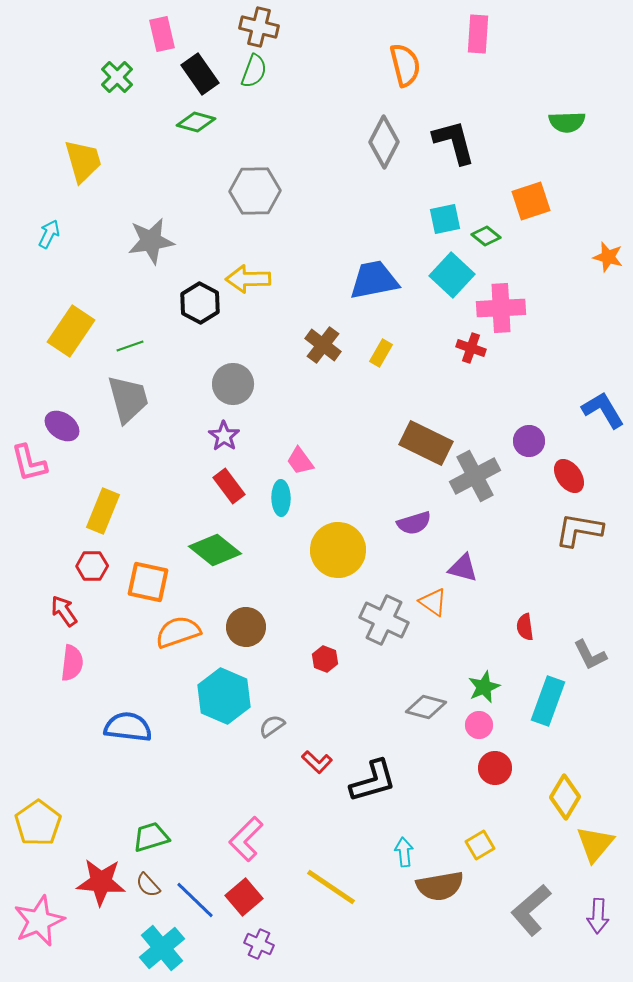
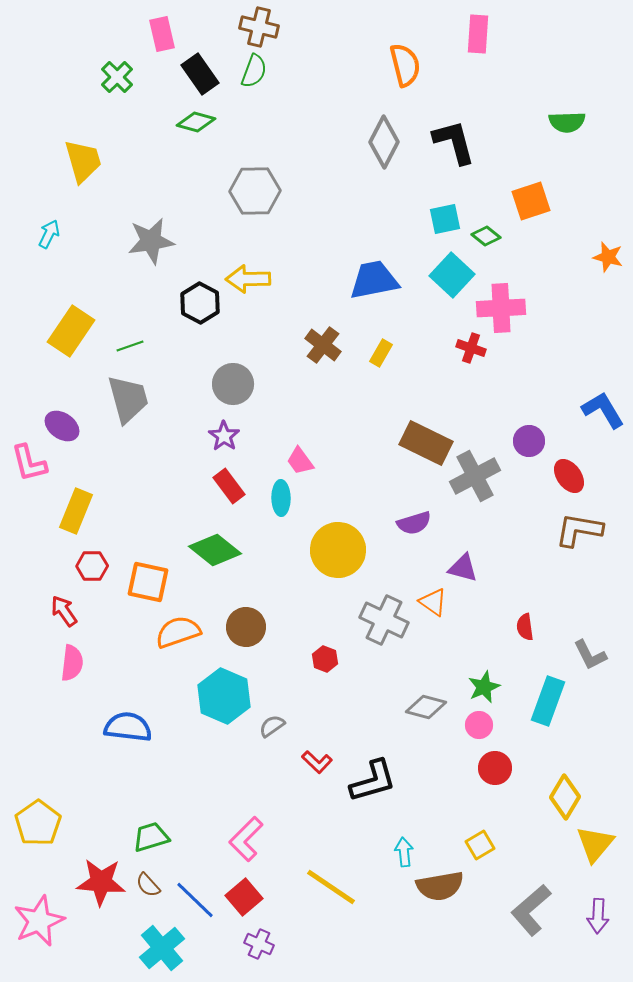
yellow rectangle at (103, 511): moved 27 px left
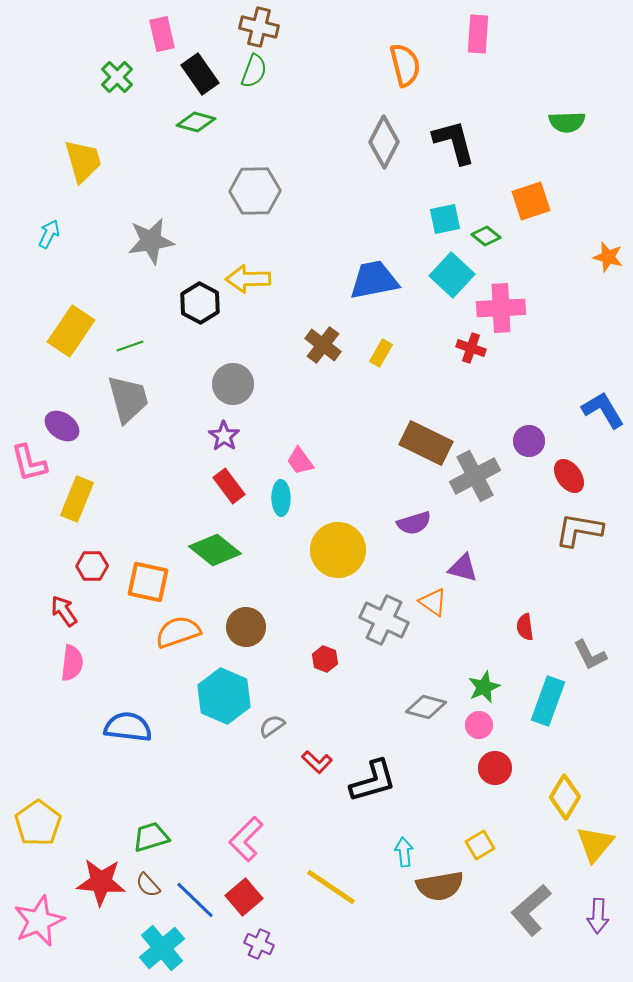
yellow rectangle at (76, 511): moved 1 px right, 12 px up
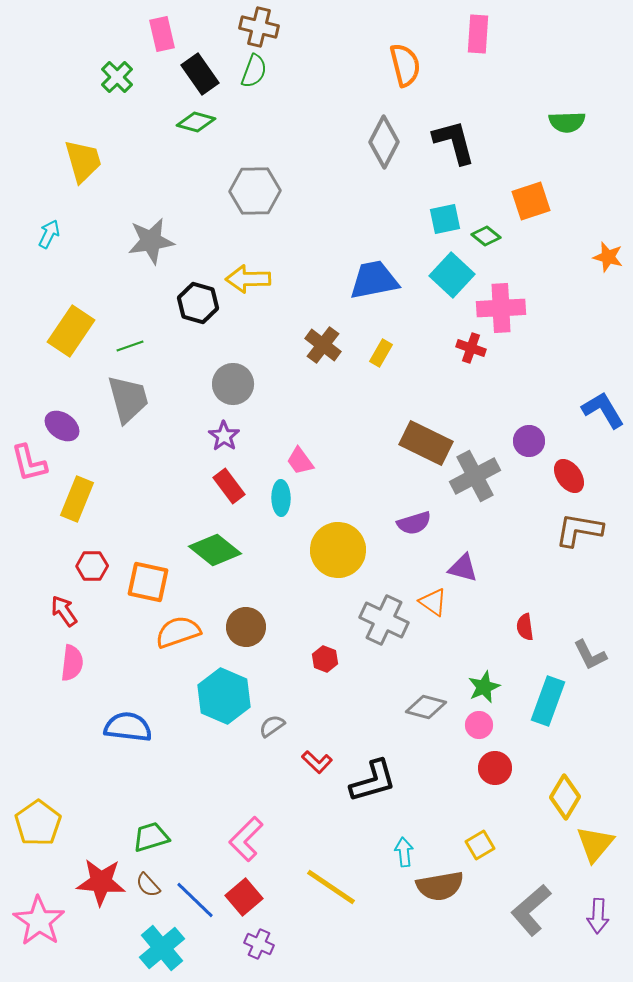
black hexagon at (200, 303): moved 2 px left; rotated 12 degrees counterclockwise
pink star at (39, 921): rotated 15 degrees counterclockwise
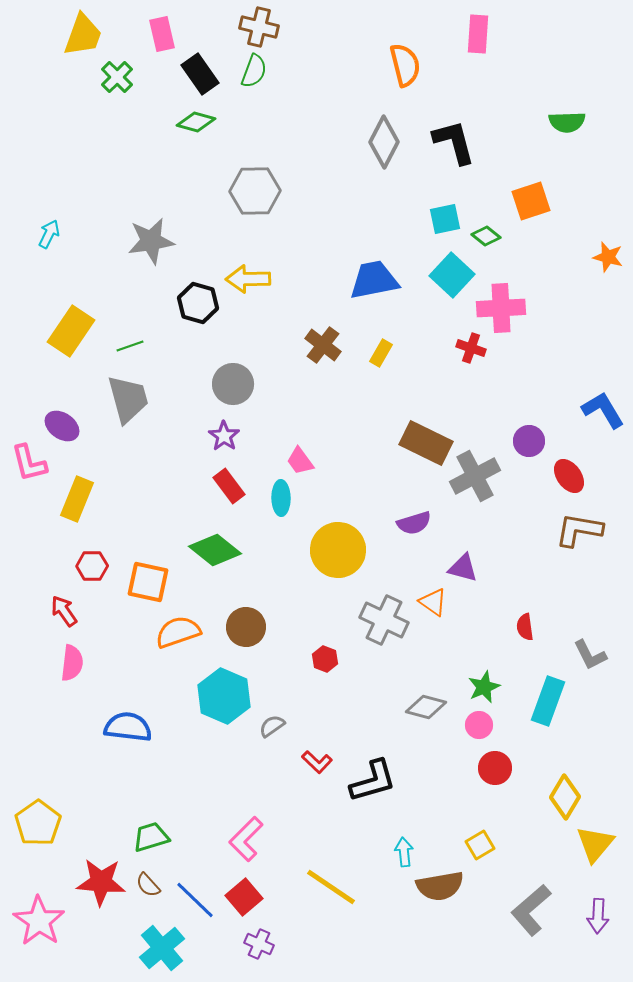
yellow trapezoid at (83, 161): moved 126 px up; rotated 36 degrees clockwise
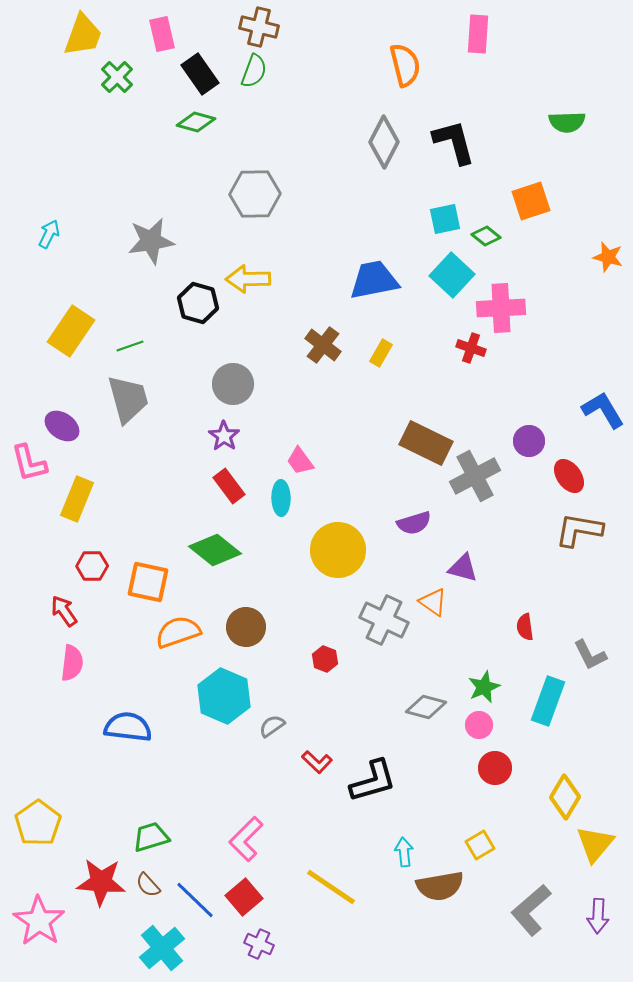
gray hexagon at (255, 191): moved 3 px down
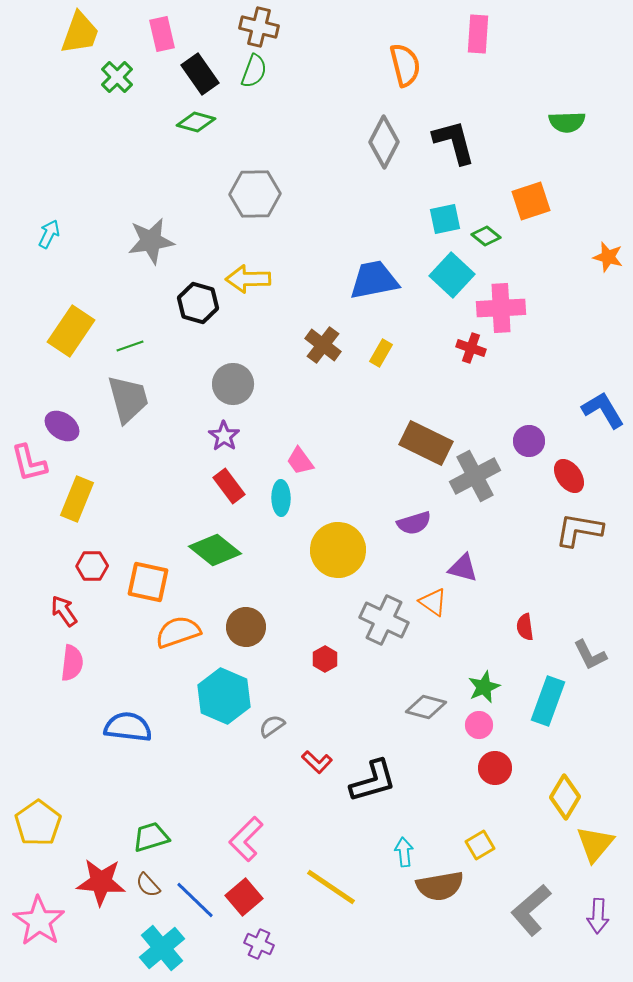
yellow trapezoid at (83, 35): moved 3 px left, 2 px up
red hexagon at (325, 659): rotated 10 degrees clockwise
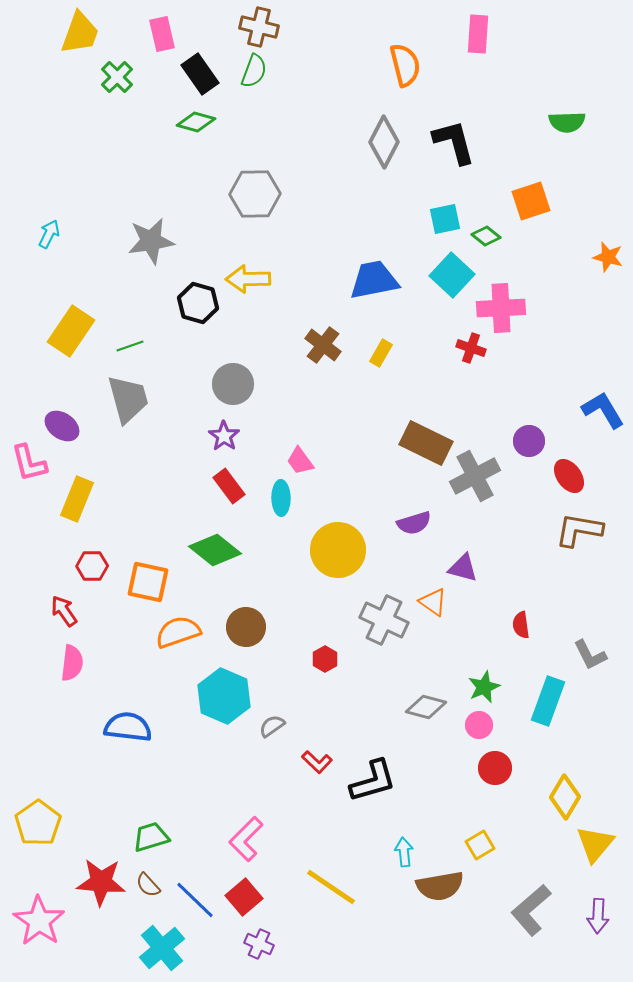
red semicircle at (525, 627): moved 4 px left, 2 px up
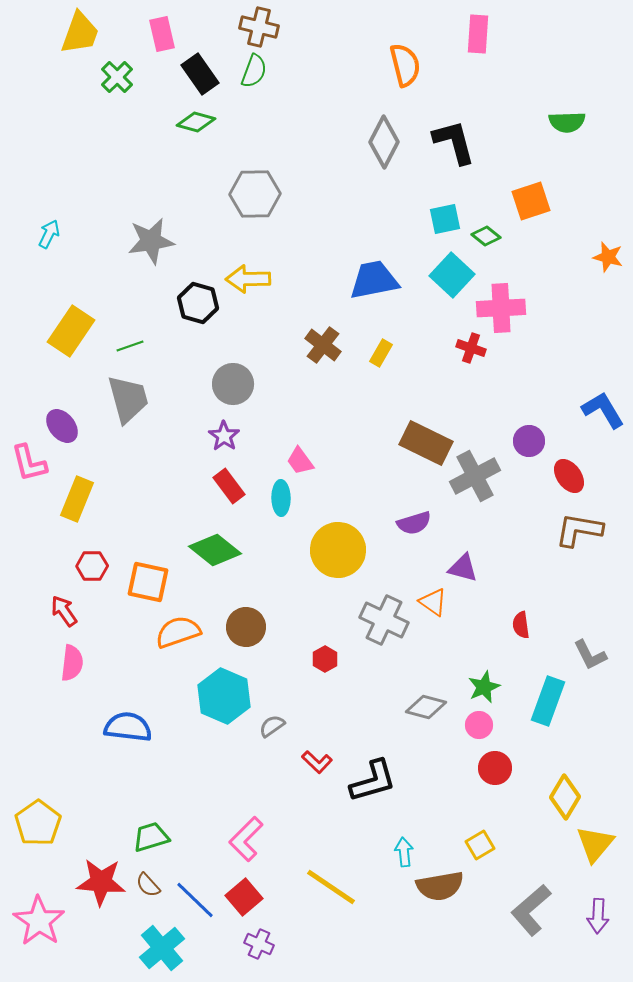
purple ellipse at (62, 426): rotated 16 degrees clockwise
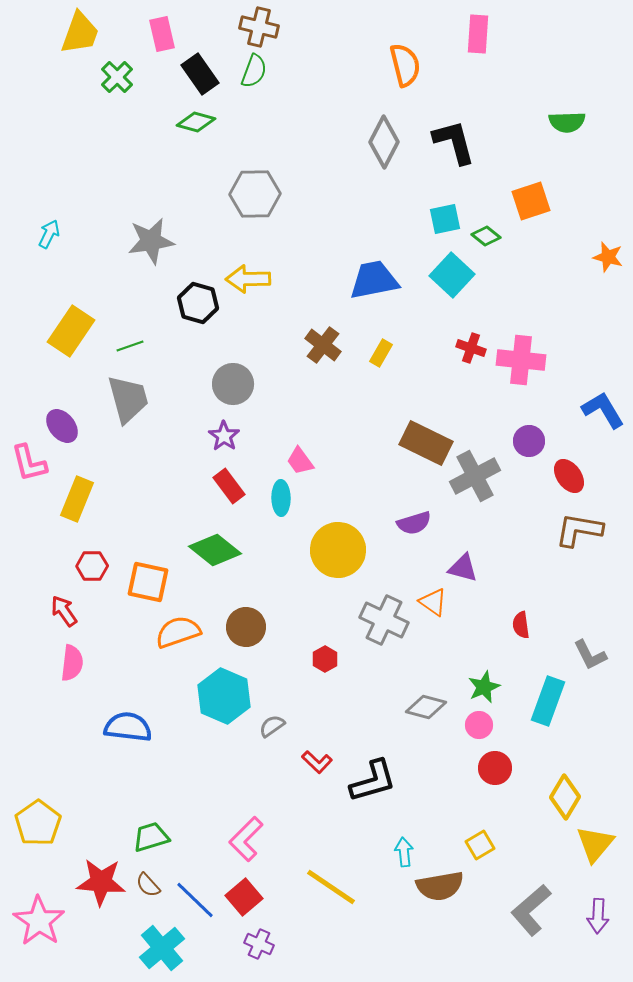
pink cross at (501, 308): moved 20 px right, 52 px down; rotated 9 degrees clockwise
